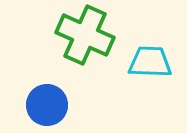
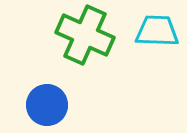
cyan trapezoid: moved 7 px right, 31 px up
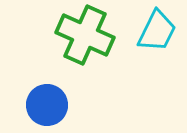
cyan trapezoid: rotated 114 degrees clockwise
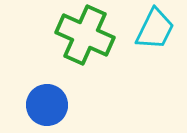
cyan trapezoid: moved 2 px left, 2 px up
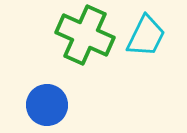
cyan trapezoid: moved 9 px left, 7 px down
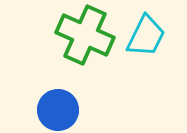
blue circle: moved 11 px right, 5 px down
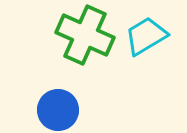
cyan trapezoid: rotated 147 degrees counterclockwise
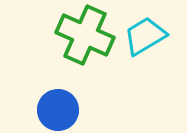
cyan trapezoid: moved 1 px left
